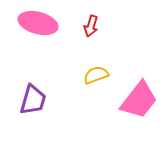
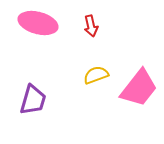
red arrow: rotated 30 degrees counterclockwise
pink trapezoid: moved 12 px up
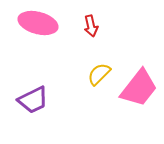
yellow semicircle: moved 3 px right, 1 px up; rotated 25 degrees counterclockwise
purple trapezoid: rotated 48 degrees clockwise
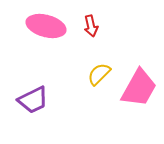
pink ellipse: moved 8 px right, 3 px down
pink trapezoid: rotated 9 degrees counterclockwise
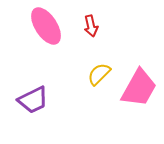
pink ellipse: rotated 42 degrees clockwise
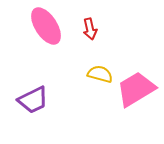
red arrow: moved 1 px left, 3 px down
yellow semicircle: moved 1 px right; rotated 60 degrees clockwise
pink trapezoid: moved 3 px left, 1 px down; rotated 150 degrees counterclockwise
